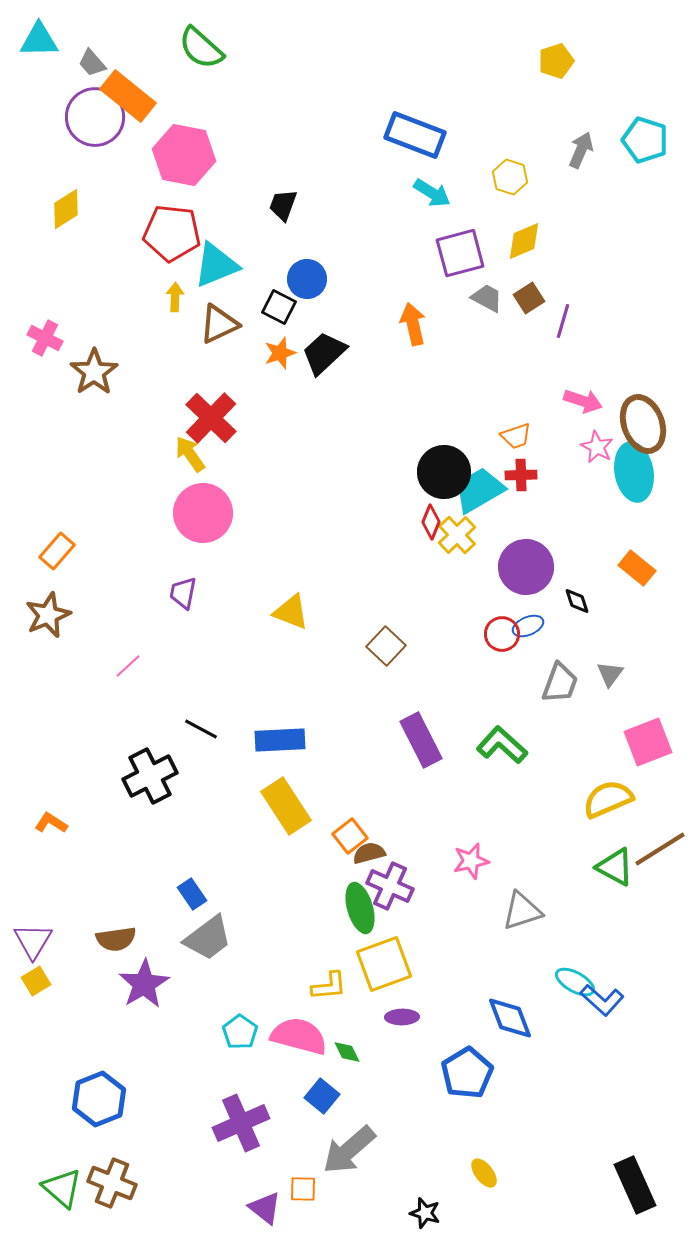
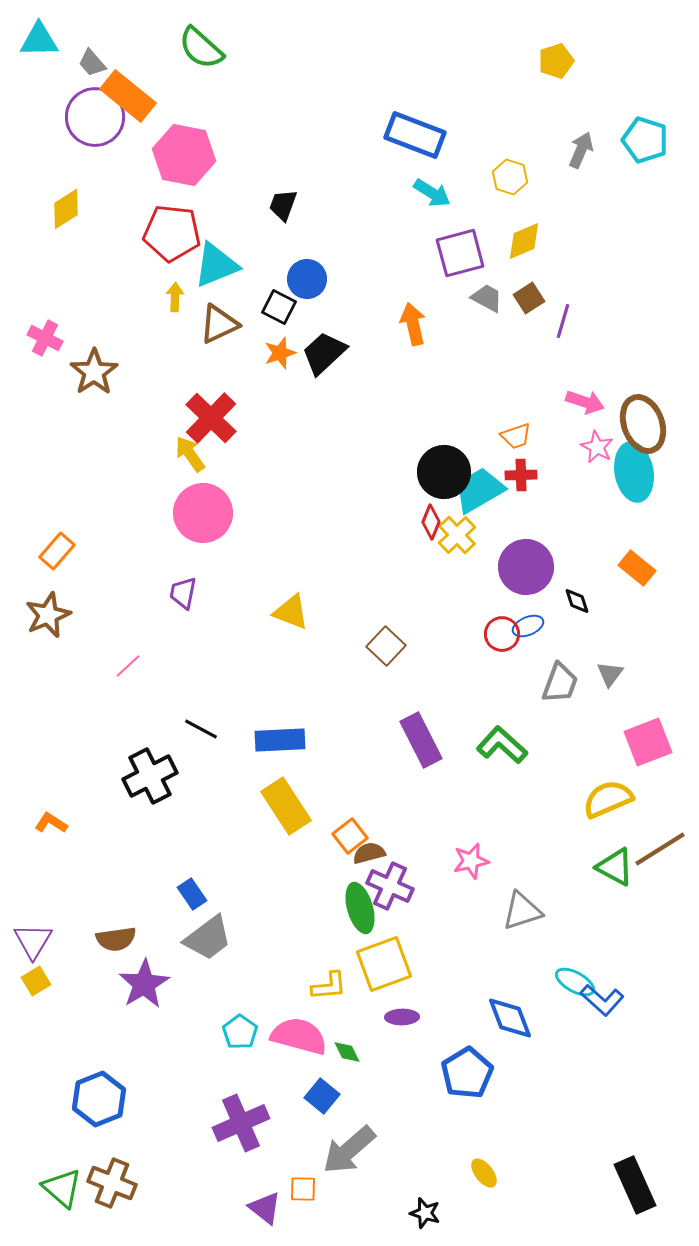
pink arrow at (583, 401): moved 2 px right, 1 px down
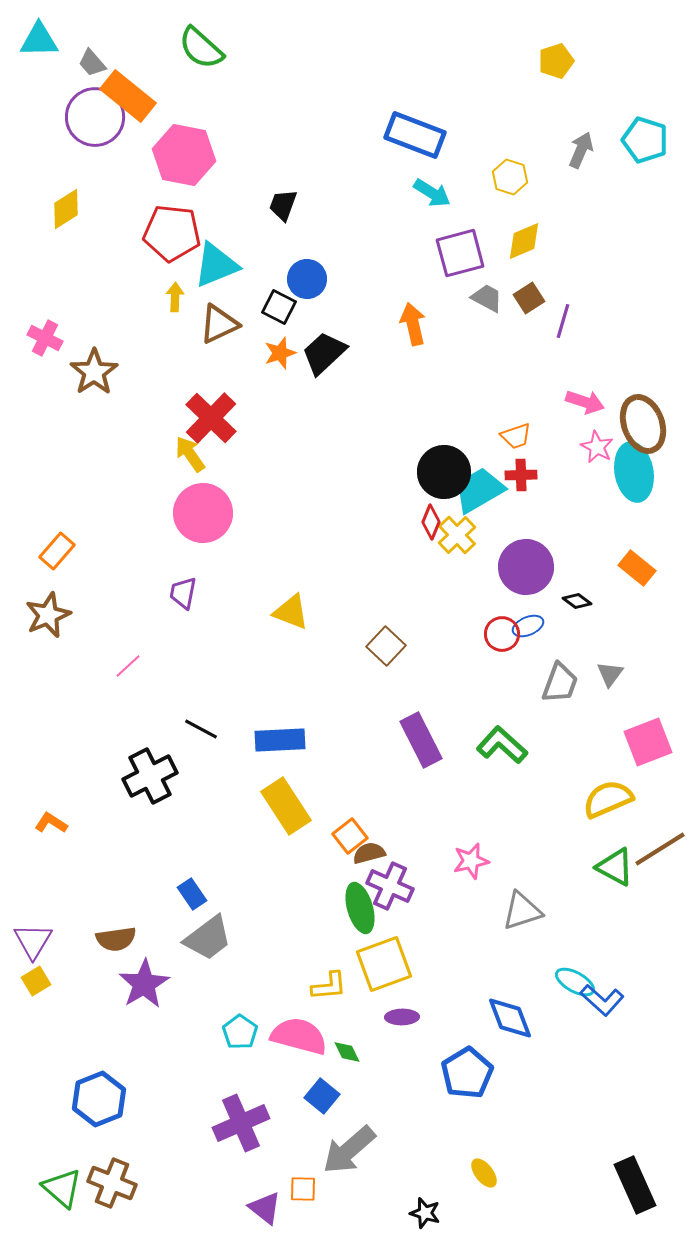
black diamond at (577, 601): rotated 36 degrees counterclockwise
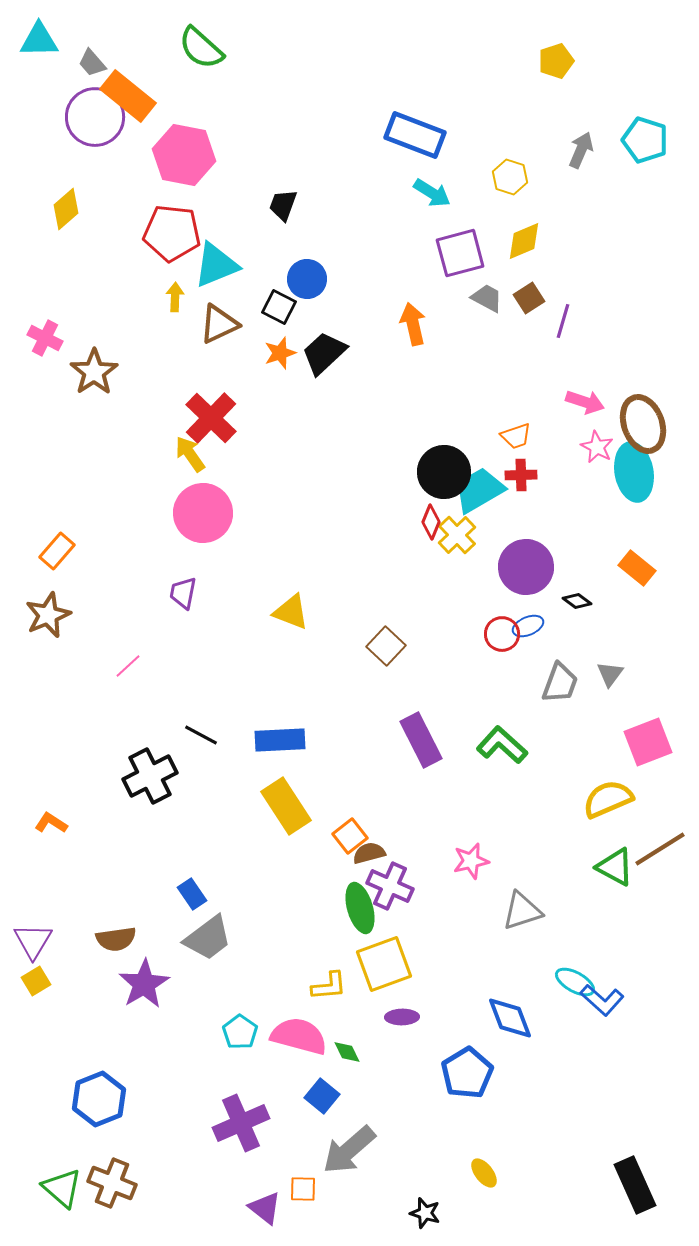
yellow diamond at (66, 209): rotated 9 degrees counterclockwise
black line at (201, 729): moved 6 px down
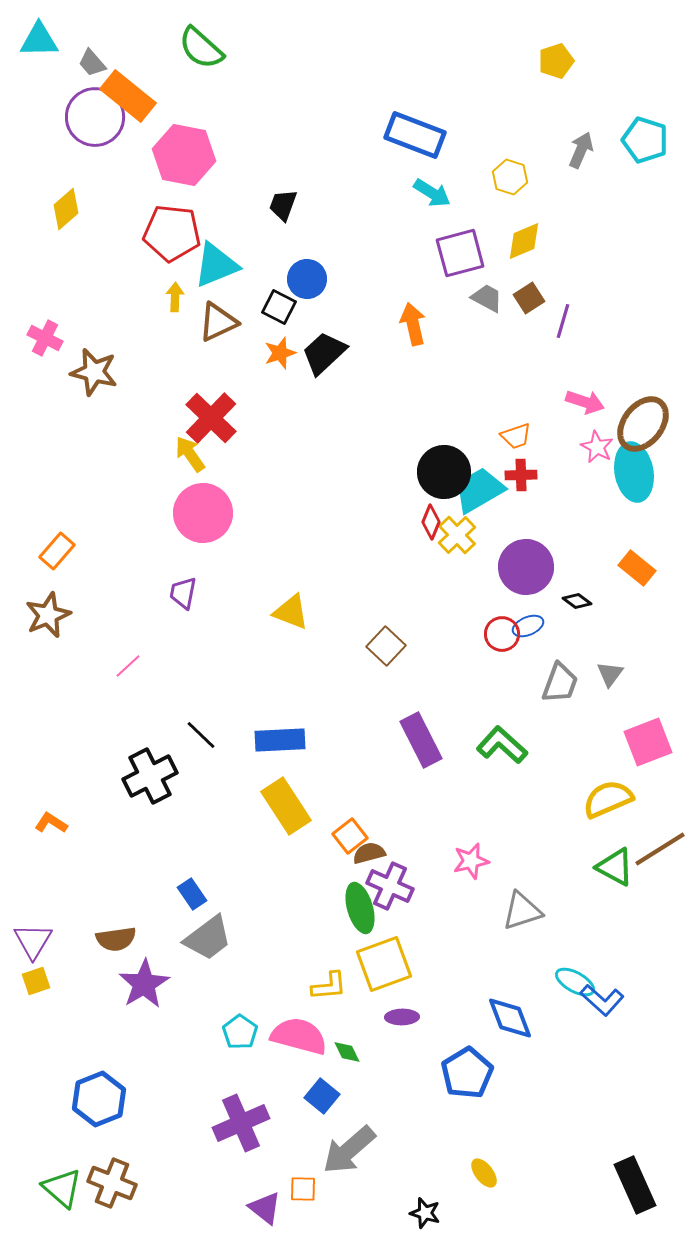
brown triangle at (219, 324): moved 1 px left, 2 px up
brown star at (94, 372): rotated 24 degrees counterclockwise
brown ellipse at (643, 424): rotated 58 degrees clockwise
black line at (201, 735): rotated 16 degrees clockwise
yellow square at (36, 981): rotated 12 degrees clockwise
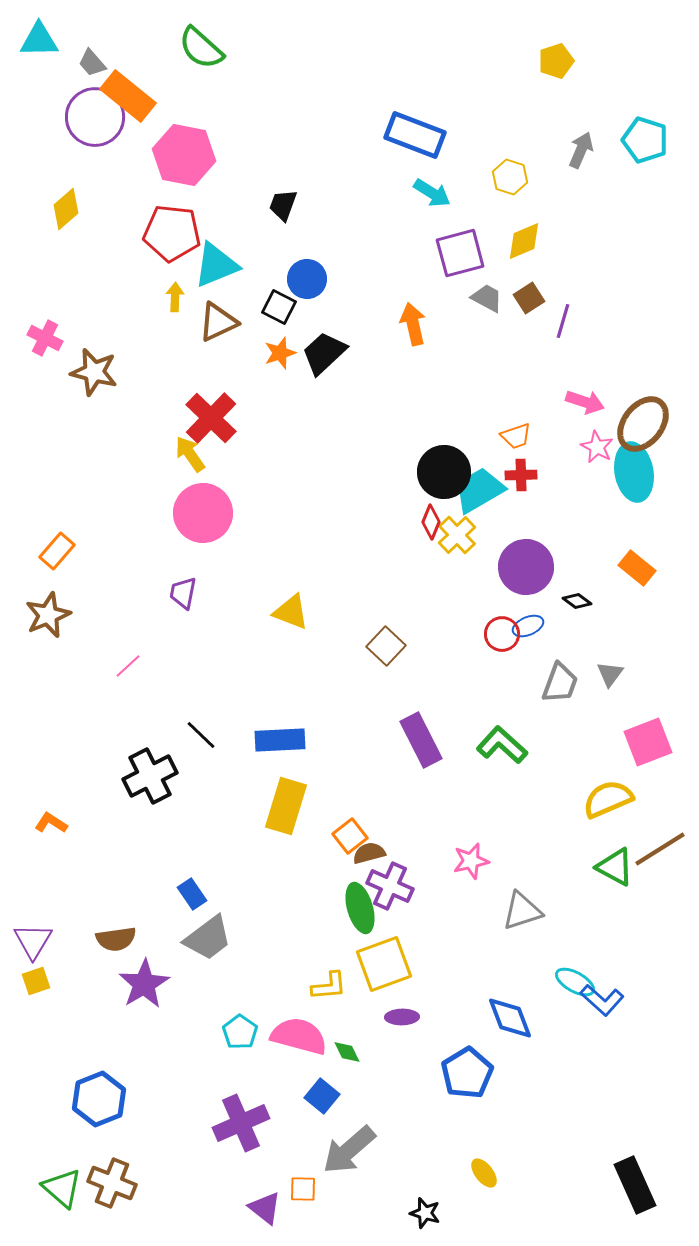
yellow rectangle at (286, 806): rotated 50 degrees clockwise
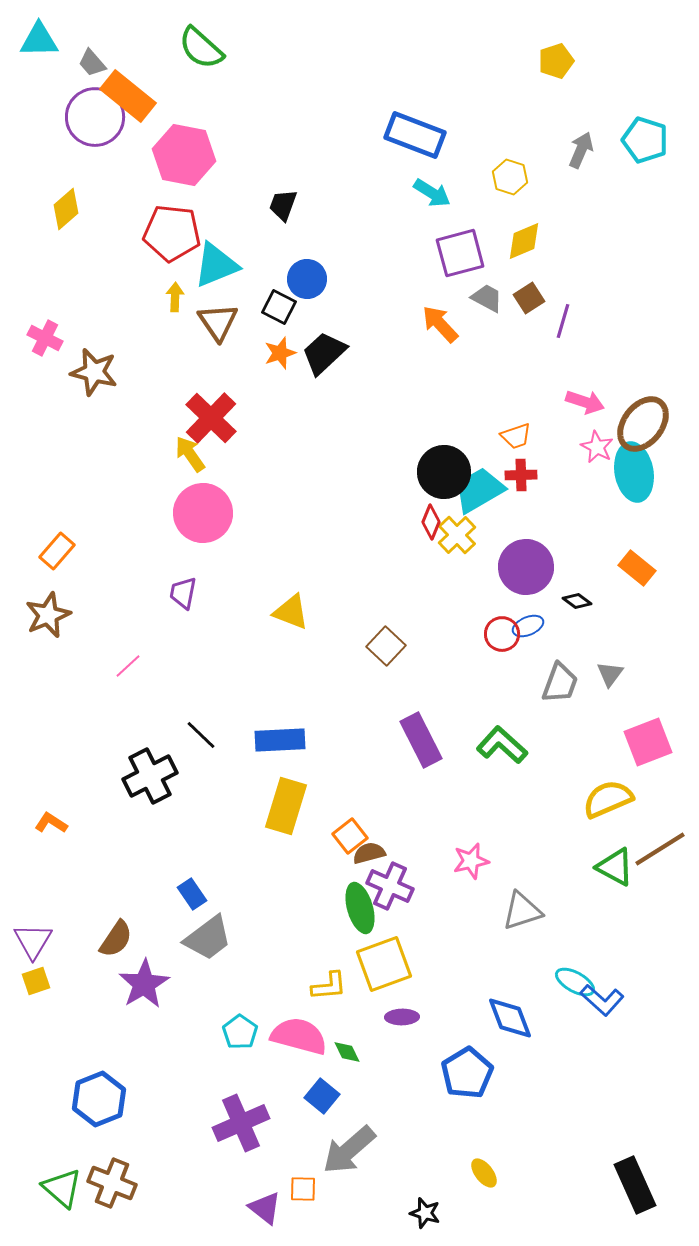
brown triangle at (218, 322): rotated 39 degrees counterclockwise
orange arrow at (413, 324): moved 27 px right; rotated 30 degrees counterclockwise
brown semicircle at (116, 939): rotated 48 degrees counterclockwise
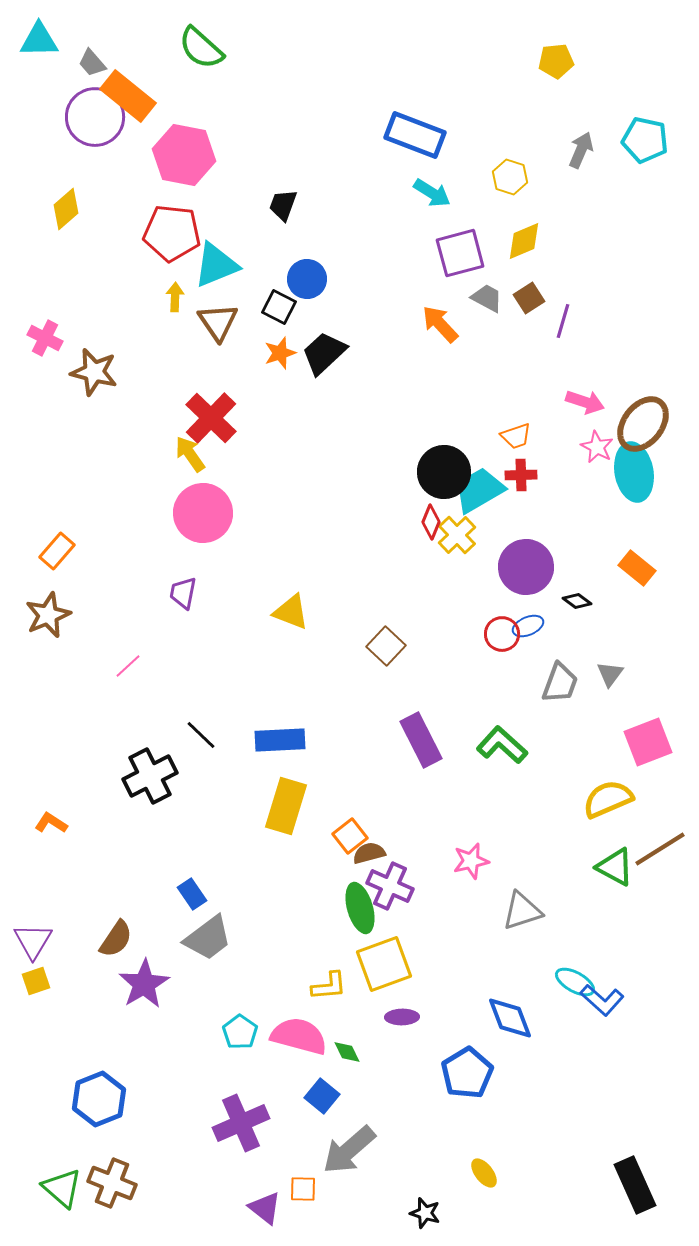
yellow pentagon at (556, 61): rotated 12 degrees clockwise
cyan pentagon at (645, 140): rotated 6 degrees counterclockwise
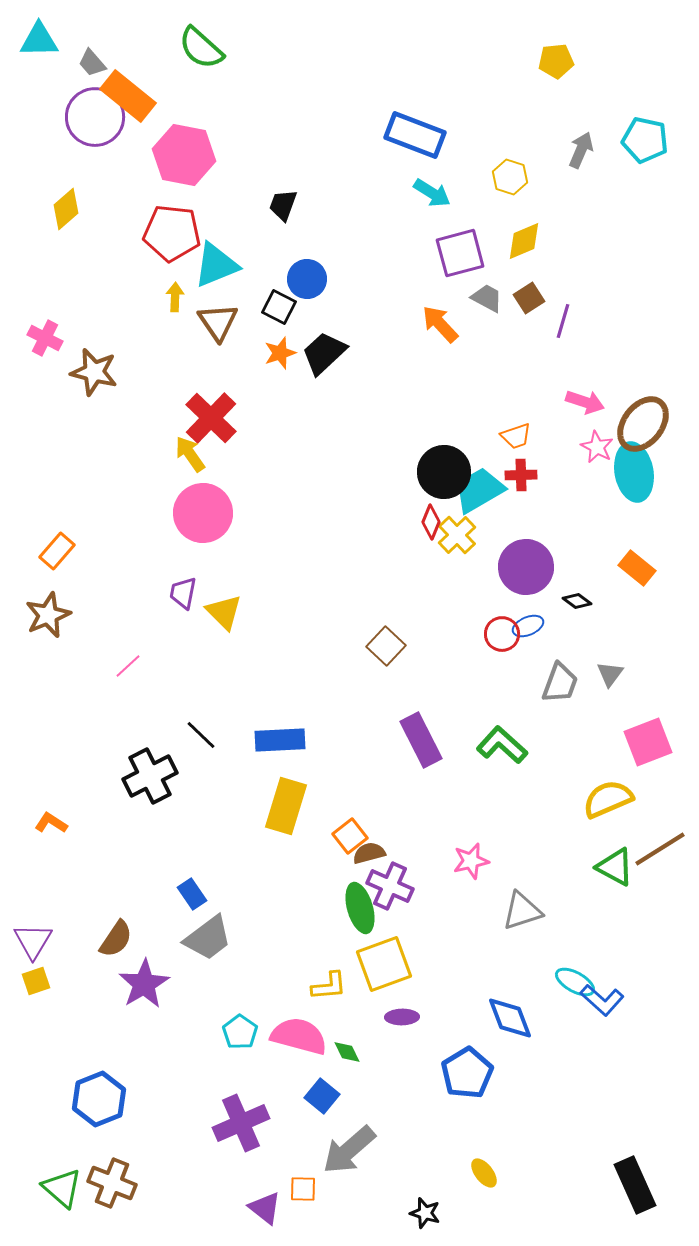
yellow triangle at (291, 612): moved 67 px left; rotated 24 degrees clockwise
